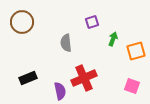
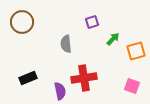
green arrow: rotated 24 degrees clockwise
gray semicircle: moved 1 px down
red cross: rotated 15 degrees clockwise
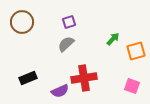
purple square: moved 23 px left
gray semicircle: rotated 54 degrees clockwise
purple semicircle: rotated 78 degrees clockwise
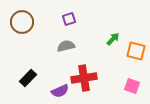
purple square: moved 3 px up
gray semicircle: moved 2 px down; rotated 30 degrees clockwise
orange square: rotated 30 degrees clockwise
black rectangle: rotated 24 degrees counterclockwise
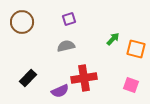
orange square: moved 2 px up
pink square: moved 1 px left, 1 px up
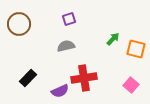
brown circle: moved 3 px left, 2 px down
pink square: rotated 21 degrees clockwise
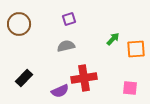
orange square: rotated 18 degrees counterclockwise
black rectangle: moved 4 px left
pink square: moved 1 px left, 3 px down; rotated 35 degrees counterclockwise
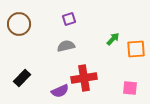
black rectangle: moved 2 px left
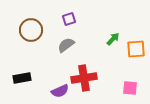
brown circle: moved 12 px right, 6 px down
gray semicircle: moved 1 px up; rotated 24 degrees counterclockwise
black rectangle: rotated 36 degrees clockwise
